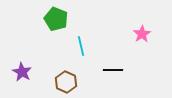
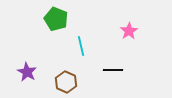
pink star: moved 13 px left, 3 px up
purple star: moved 5 px right
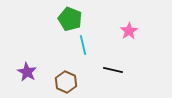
green pentagon: moved 14 px right
cyan line: moved 2 px right, 1 px up
black line: rotated 12 degrees clockwise
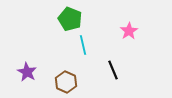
black line: rotated 54 degrees clockwise
